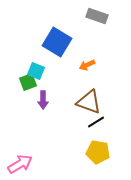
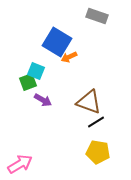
orange arrow: moved 18 px left, 8 px up
purple arrow: rotated 60 degrees counterclockwise
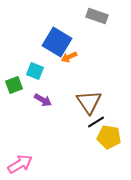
cyan square: moved 1 px left
green square: moved 14 px left, 3 px down
brown triangle: rotated 36 degrees clockwise
yellow pentagon: moved 11 px right, 15 px up
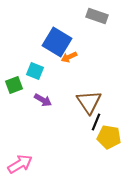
black line: rotated 36 degrees counterclockwise
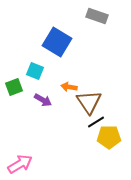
orange arrow: moved 30 px down; rotated 35 degrees clockwise
green square: moved 2 px down
black line: rotated 36 degrees clockwise
yellow pentagon: rotated 10 degrees counterclockwise
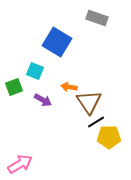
gray rectangle: moved 2 px down
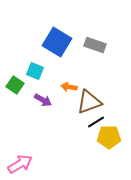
gray rectangle: moved 2 px left, 27 px down
green square: moved 1 px right, 2 px up; rotated 36 degrees counterclockwise
brown triangle: rotated 44 degrees clockwise
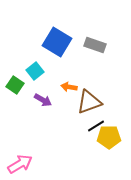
cyan square: rotated 30 degrees clockwise
black line: moved 4 px down
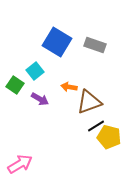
purple arrow: moved 3 px left, 1 px up
yellow pentagon: rotated 15 degrees clockwise
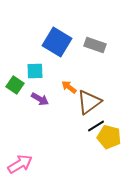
cyan square: rotated 36 degrees clockwise
orange arrow: rotated 28 degrees clockwise
brown triangle: rotated 16 degrees counterclockwise
